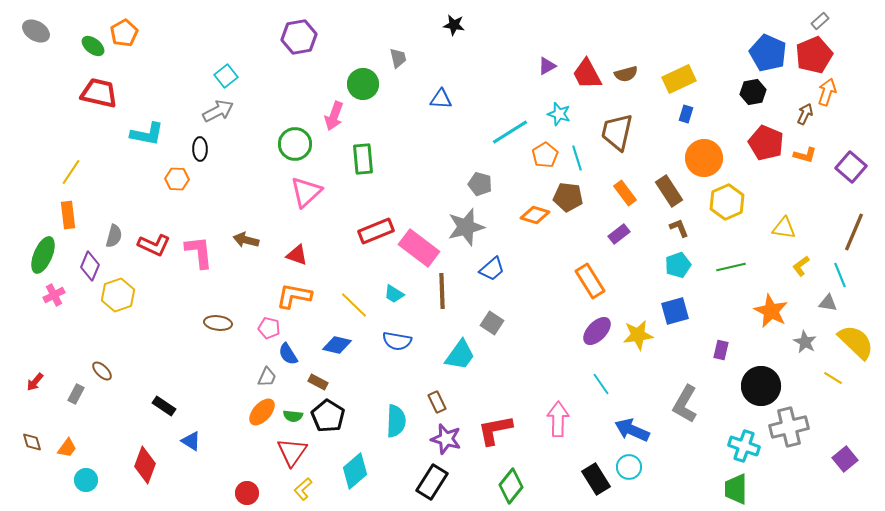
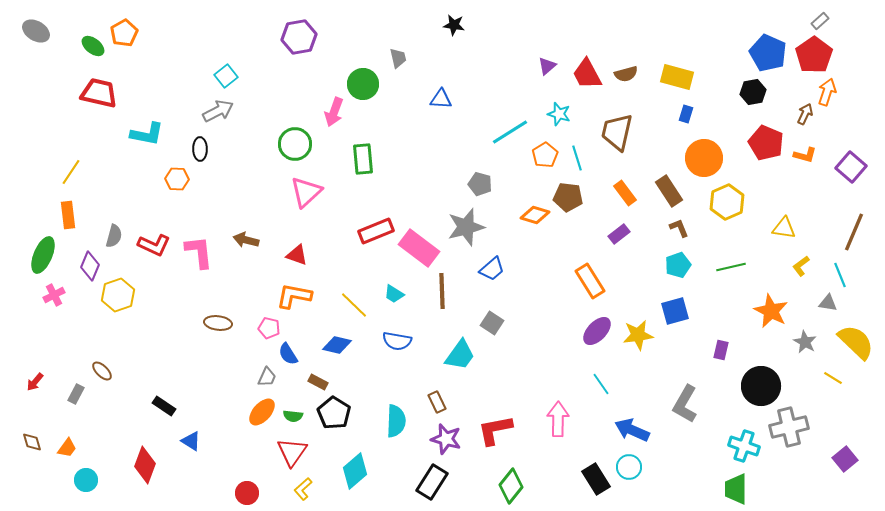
red pentagon at (814, 55): rotated 12 degrees counterclockwise
purple triangle at (547, 66): rotated 12 degrees counterclockwise
yellow rectangle at (679, 79): moved 2 px left, 2 px up; rotated 40 degrees clockwise
pink arrow at (334, 116): moved 4 px up
black pentagon at (328, 416): moved 6 px right, 3 px up
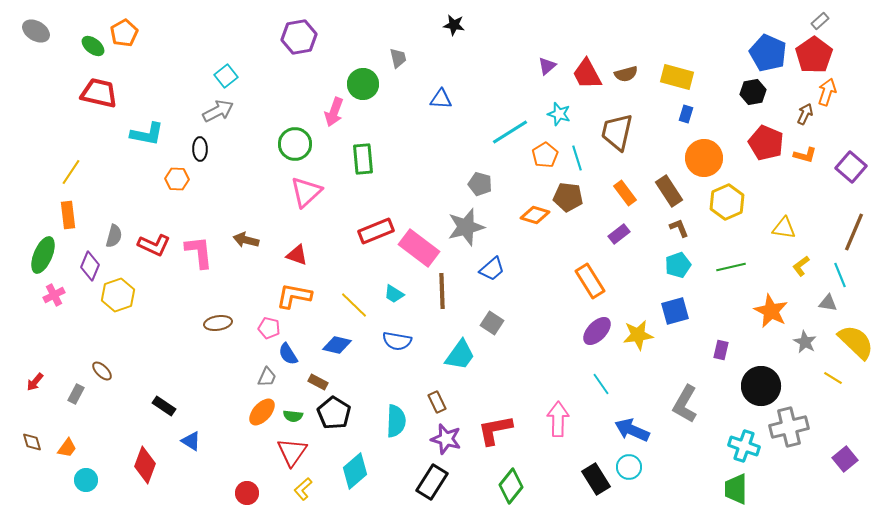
brown ellipse at (218, 323): rotated 16 degrees counterclockwise
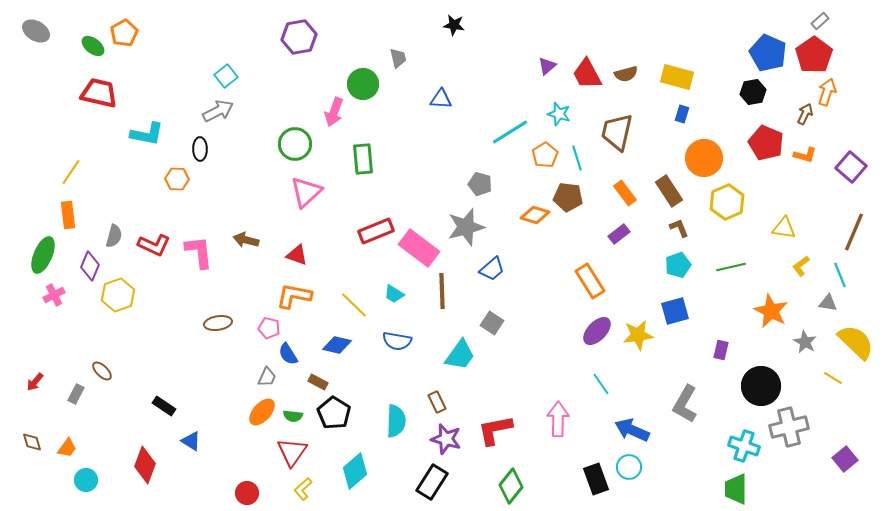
blue rectangle at (686, 114): moved 4 px left
black rectangle at (596, 479): rotated 12 degrees clockwise
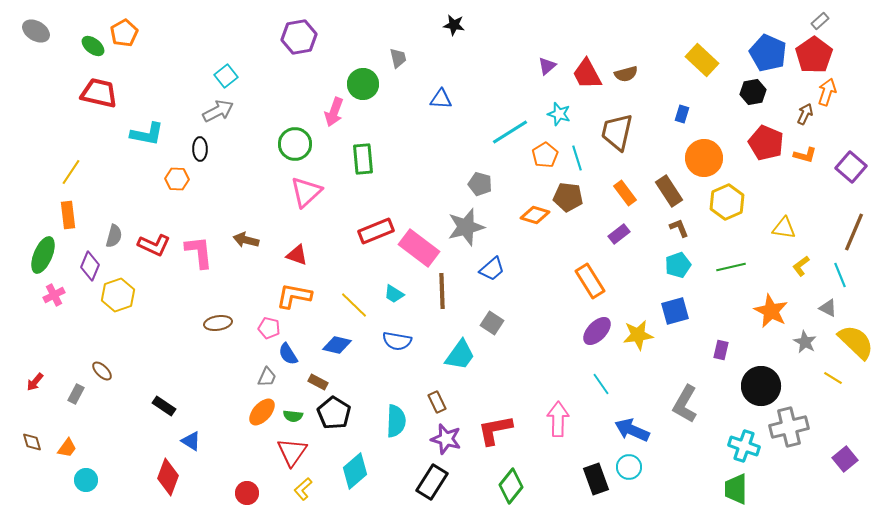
yellow rectangle at (677, 77): moved 25 px right, 17 px up; rotated 28 degrees clockwise
gray triangle at (828, 303): moved 5 px down; rotated 18 degrees clockwise
red diamond at (145, 465): moved 23 px right, 12 px down
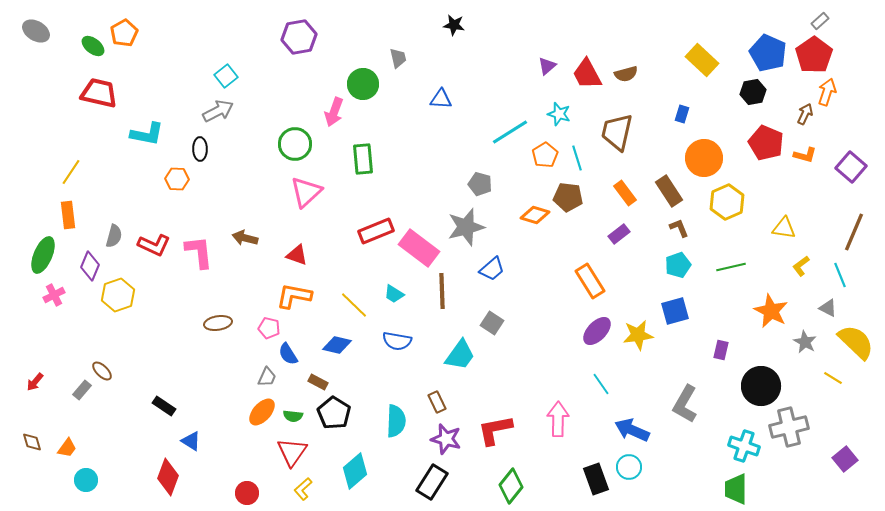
brown arrow at (246, 240): moved 1 px left, 2 px up
gray rectangle at (76, 394): moved 6 px right, 4 px up; rotated 12 degrees clockwise
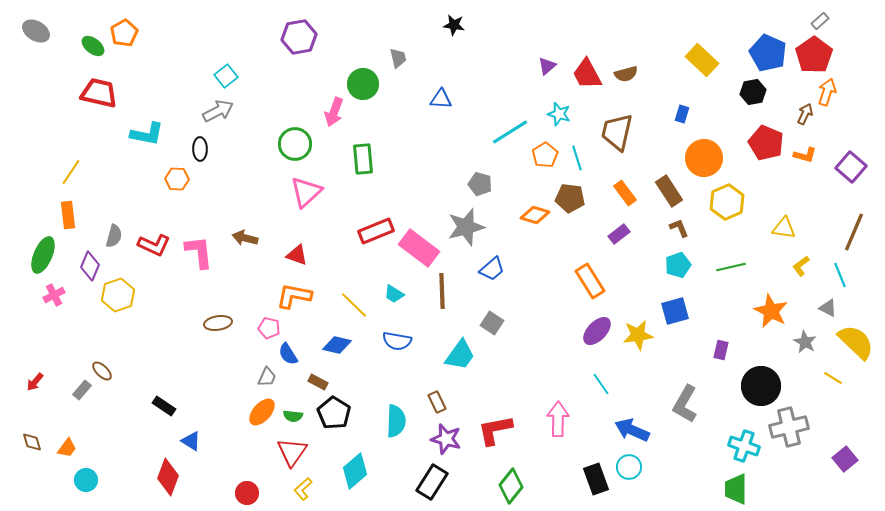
brown pentagon at (568, 197): moved 2 px right, 1 px down
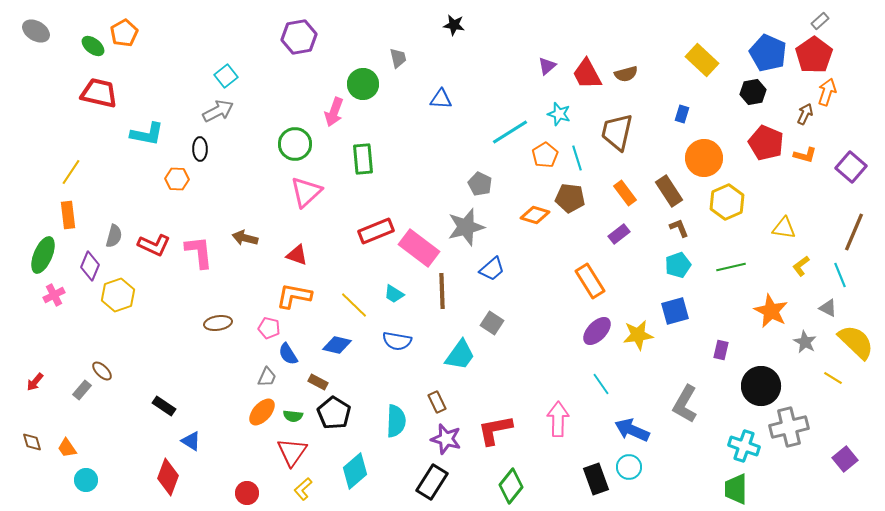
gray pentagon at (480, 184): rotated 10 degrees clockwise
orange trapezoid at (67, 448): rotated 110 degrees clockwise
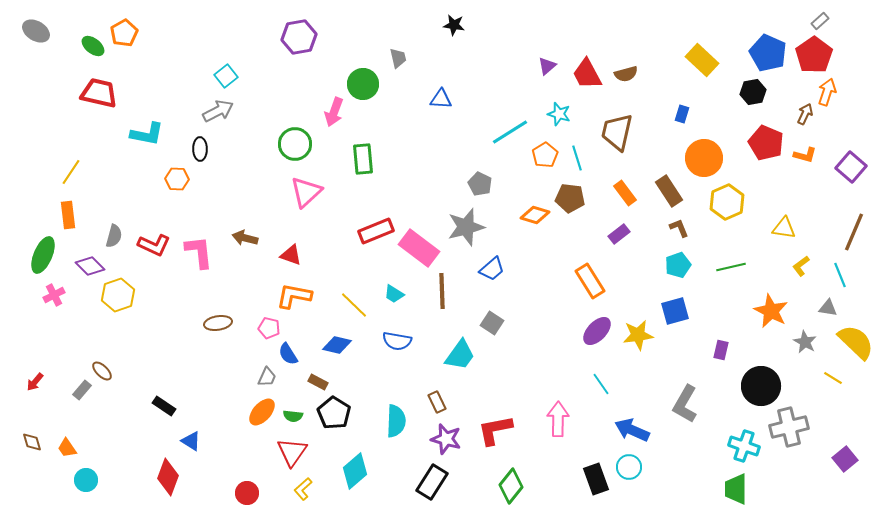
red triangle at (297, 255): moved 6 px left
purple diamond at (90, 266): rotated 68 degrees counterclockwise
gray triangle at (828, 308): rotated 18 degrees counterclockwise
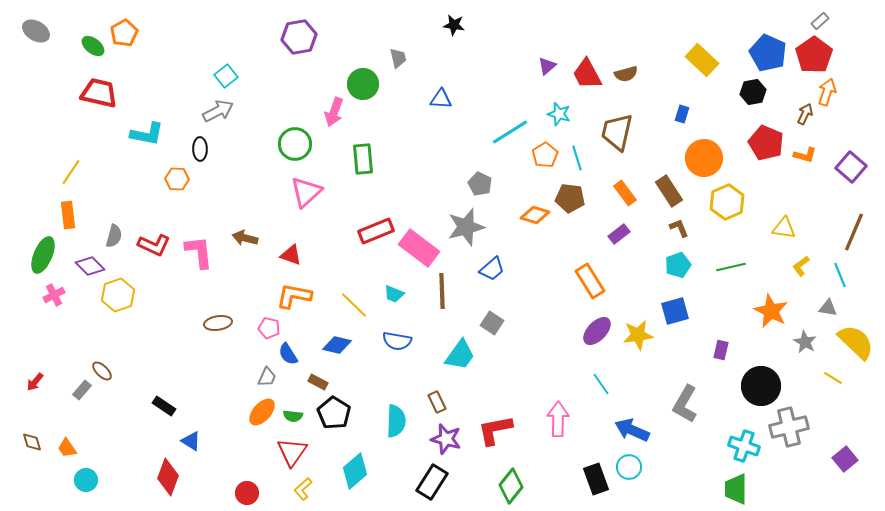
cyan trapezoid at (394, 294): rotated 10 degrees counterclockwise
